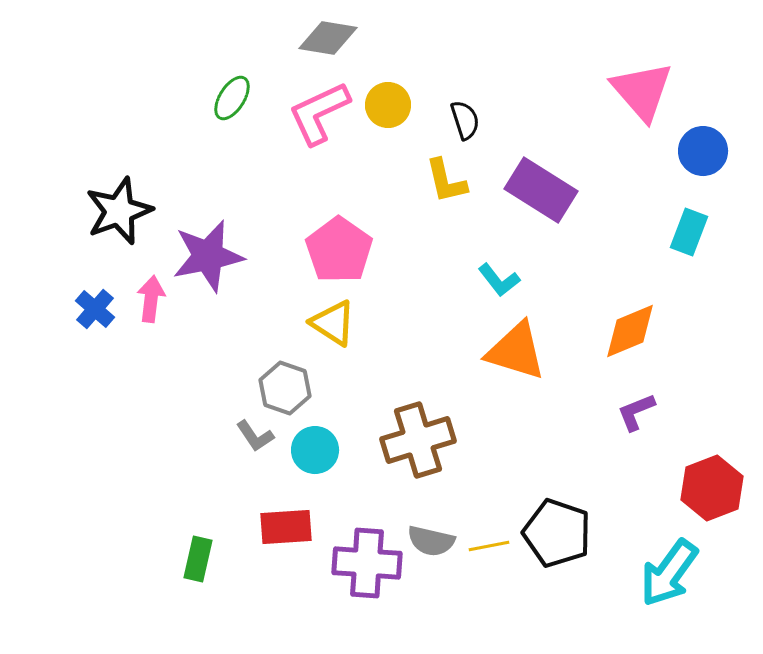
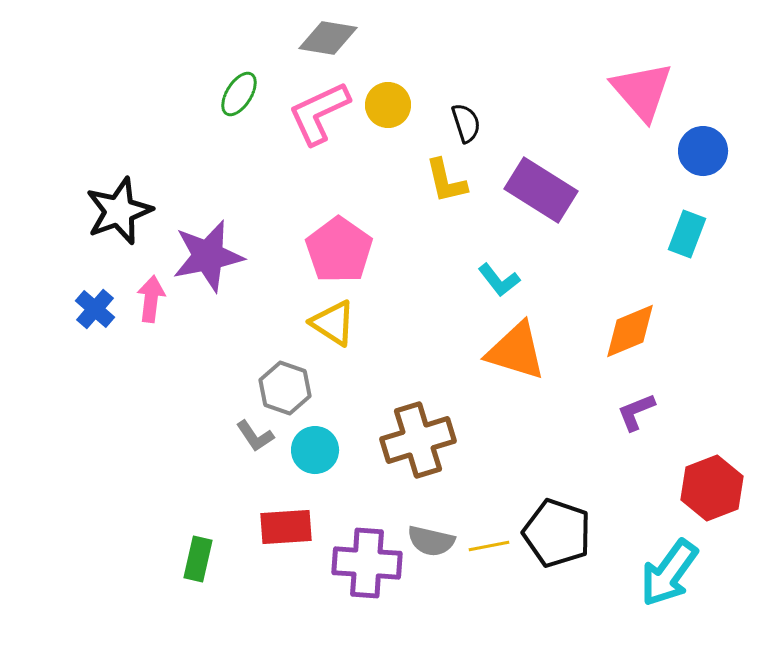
green ellipse: moved 7 px right, 4 px up
black semicircle: moved 1 px right, 3 px down
cyan rectangle: moved 2 px left, 2 px down
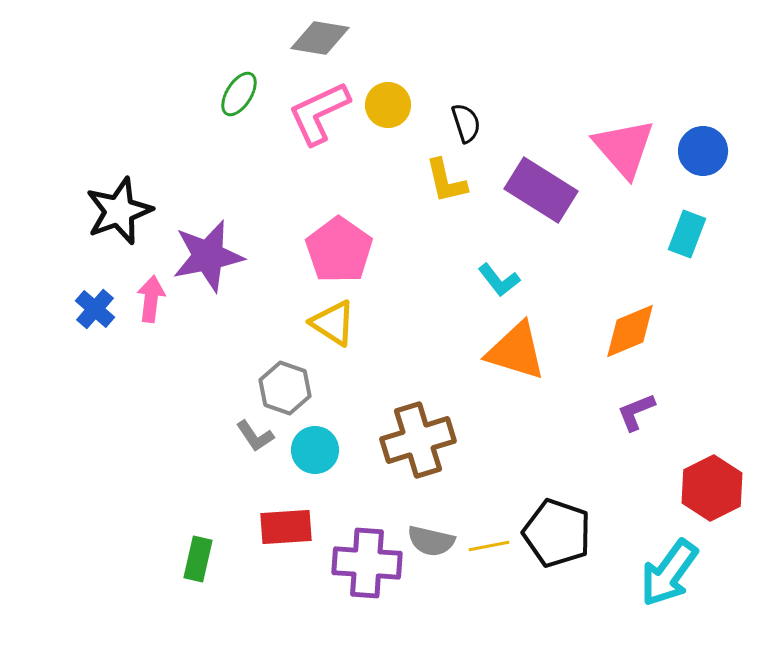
gray diamond: moved 8 px left
pink triangle: moved 18 px left, 57 px down
red hexagon: rotated 6 degrees counterclockwise
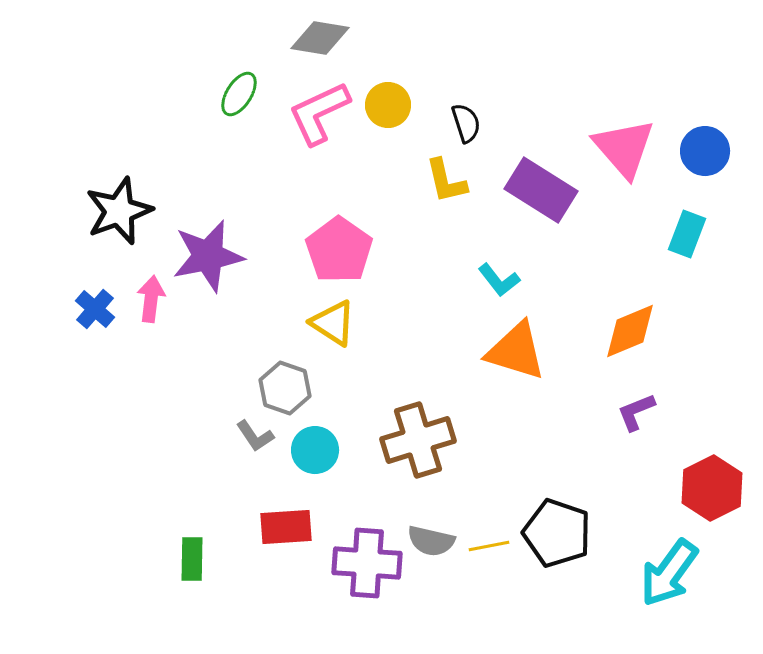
blue circle: moved 2 px right
green rectangle: moved 6 px left; rotated 12 degrees counterclockwise
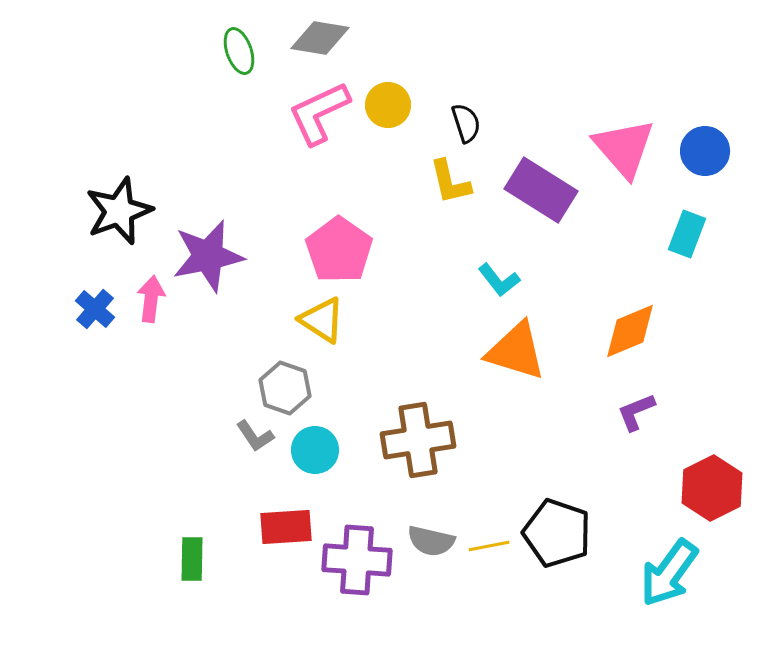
green ellipse: moved 43 px up; rotated 51 degrees counterclockwise
yellow L-shape: moved 4 px right, 1 px down
yellow triangle: moved 11 px left, 3 px up
brown cross: rotated 8 degrees clockwise
purple cross: moved 10 px left, 3 px up
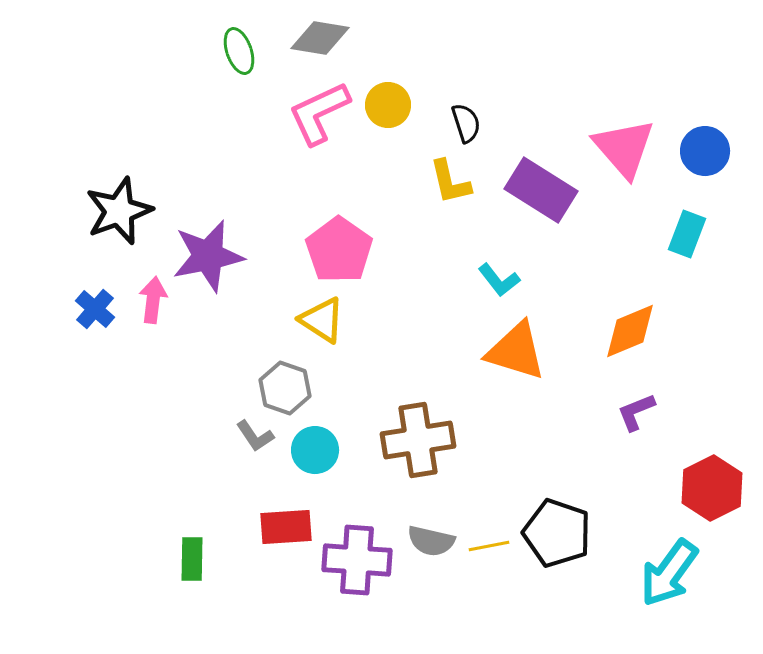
pink arrow: moved 2 px right, 1 px down
